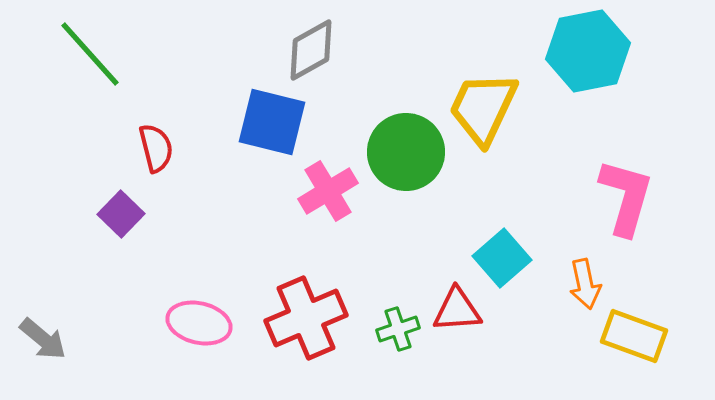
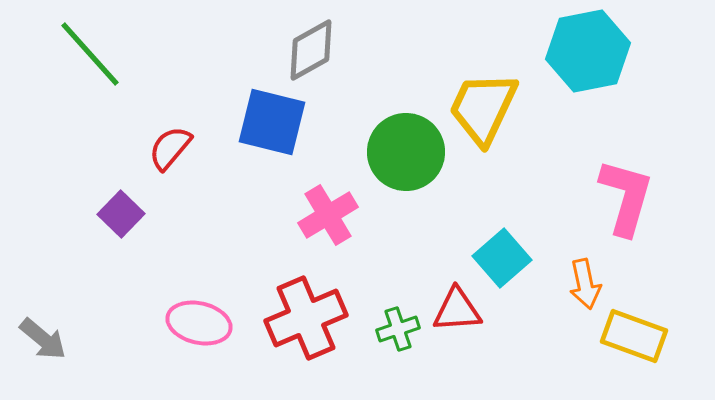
red semicircle: moved 14 px right; rotated 126 degrees counterclockwise
pink cross: moved 24 px down
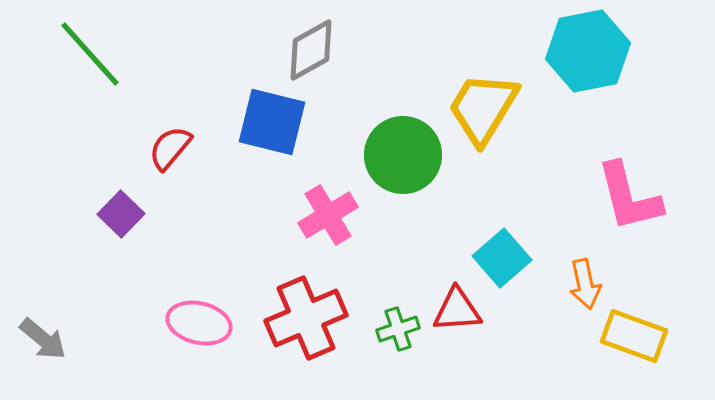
yellow trapezoid: rotated 6 degrees clockwise
green circle: moved 3 px left, 3 px down
pink L-shape: moved 3 px right; rotated 150 degrees clockwise
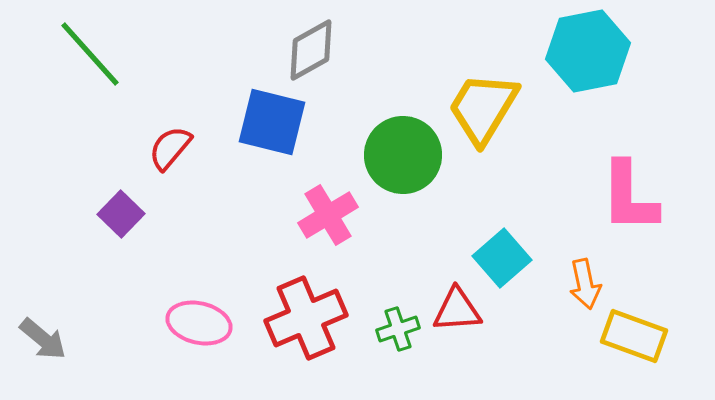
pink L-shape: rotated 14 degrees clockwise
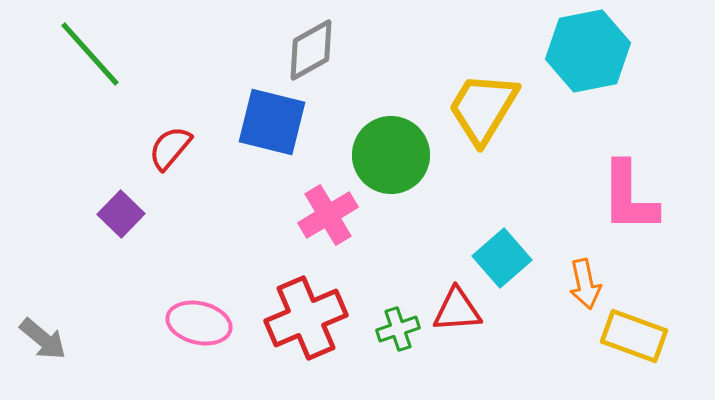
green circle: moved 12 px left
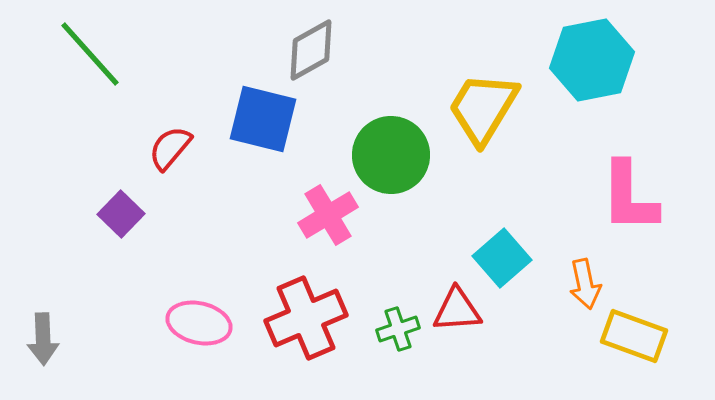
cyan hexagon: moved 4 px right, 9 px down
blue square: moved 9 px left, 3 px up
gray arrow: rotated 48 degrees clockwise
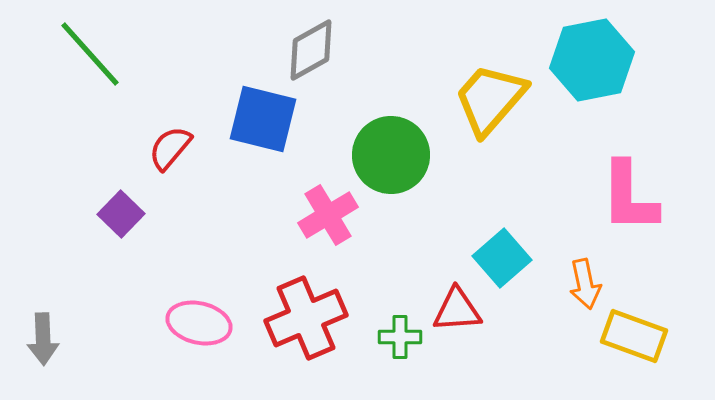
yellow trapezoid: moved 7 px right, 9 px up; rotated 10 degrees clockwise
green cross: moved 2 px right, 8 px down; rotated 18 degrees clockwise
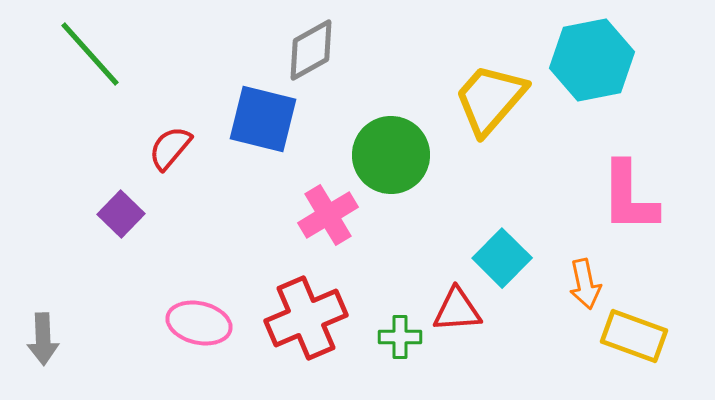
cyan square: rotated 4 degrees counterclockwise
